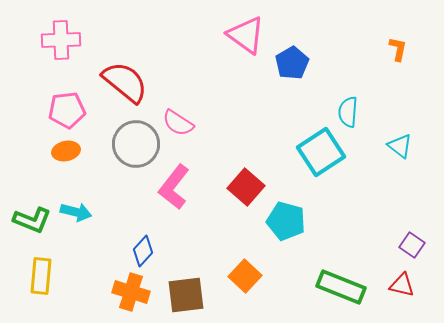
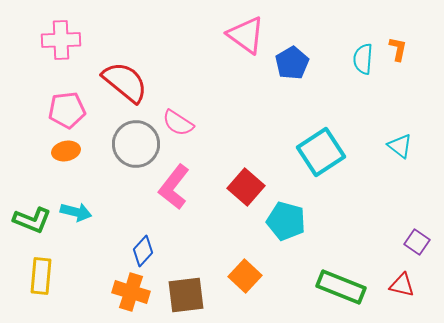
cyan semicircle: moved 15 px right, 53 px up
purple square: moved 5 px right, 3 px up
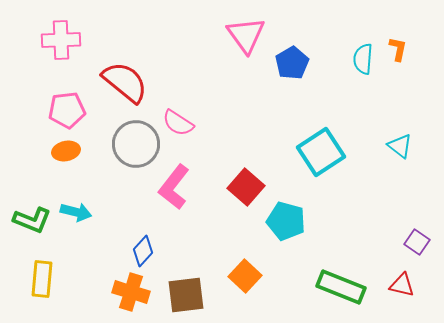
pink triangle: rotated 18 degrees clockwise
yellow rectangle: moved 1 px right, 3 px down
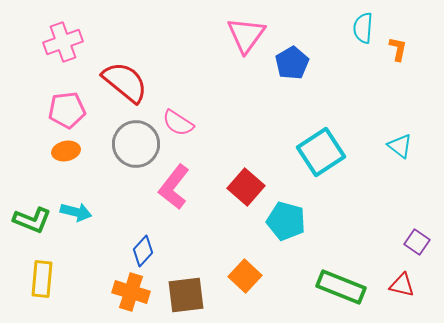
pink triangle: rotated 12 degrees clockwise
pink cross: moved 2 px right, 2 px down; rotated 18 degrees counterclockwise
cyan semicircle: moved 31 px up
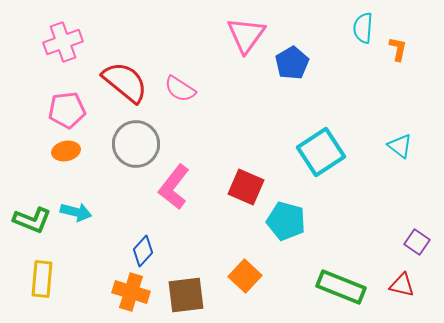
pink semicircle: moved 2 px right, 34 px up
red square: rotated 18 degrees counterclockwise
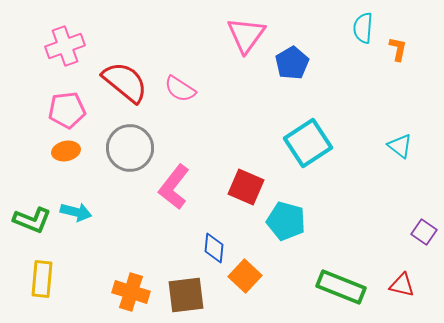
pink cross: moved 2 px right, 4 px down
gray circle: moved 6 px left, 4 px down
cyan square: moved 13 px left, 9 px up
purple square: moved 7 px right, 10 px up
blue diamond: moved 71 px right, 3 px up; rotated 36 degrees counterclockwise
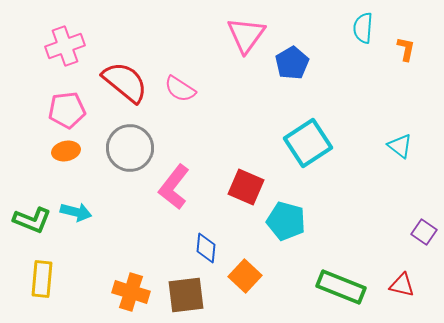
orange L-shape: moved 8 px right
blue diamond: moved 8 px left
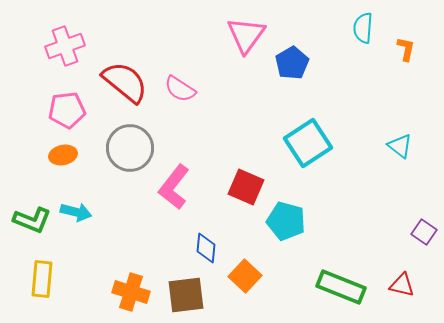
orange ellipse: moved 3 px left, 4 px down
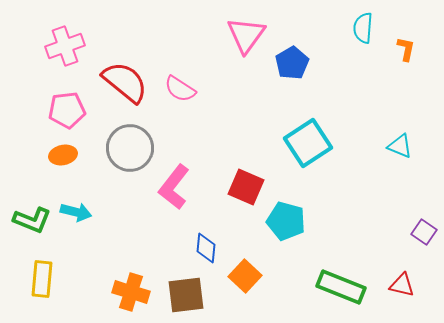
cyan triangle: rotated 16 degrees counterclockwise
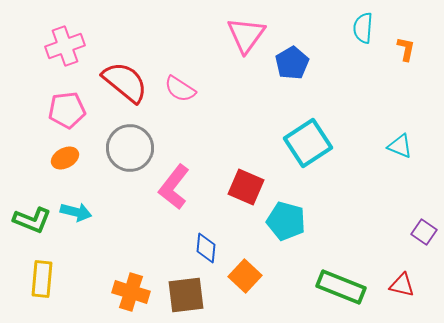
orange ellipse: moved 2 px right, 3 px down; rotated 16 degrees counterclockwise
